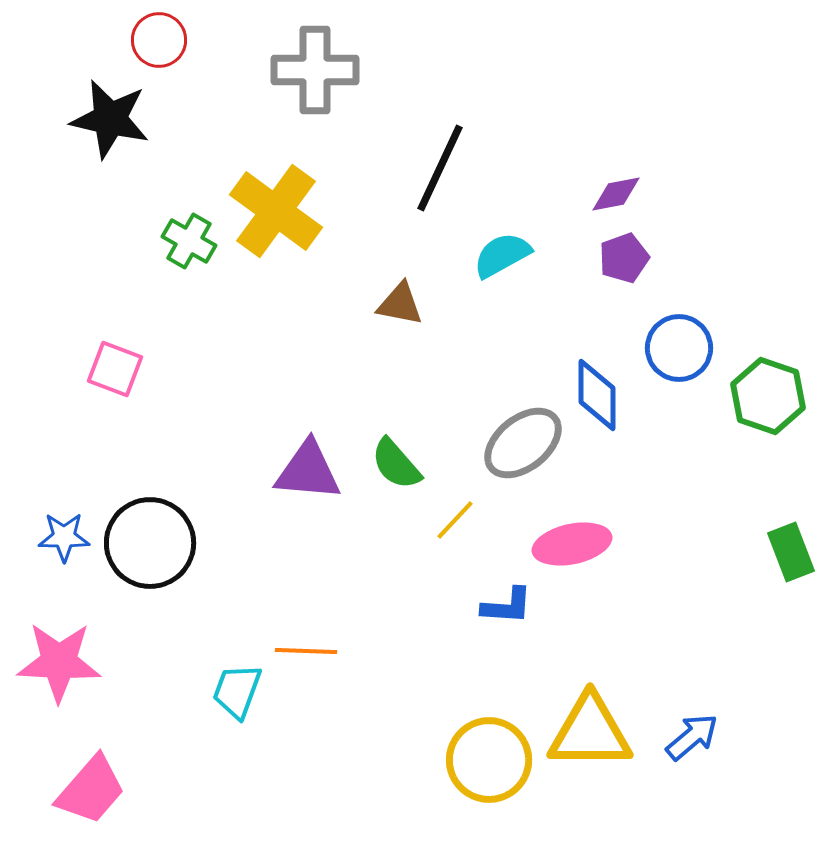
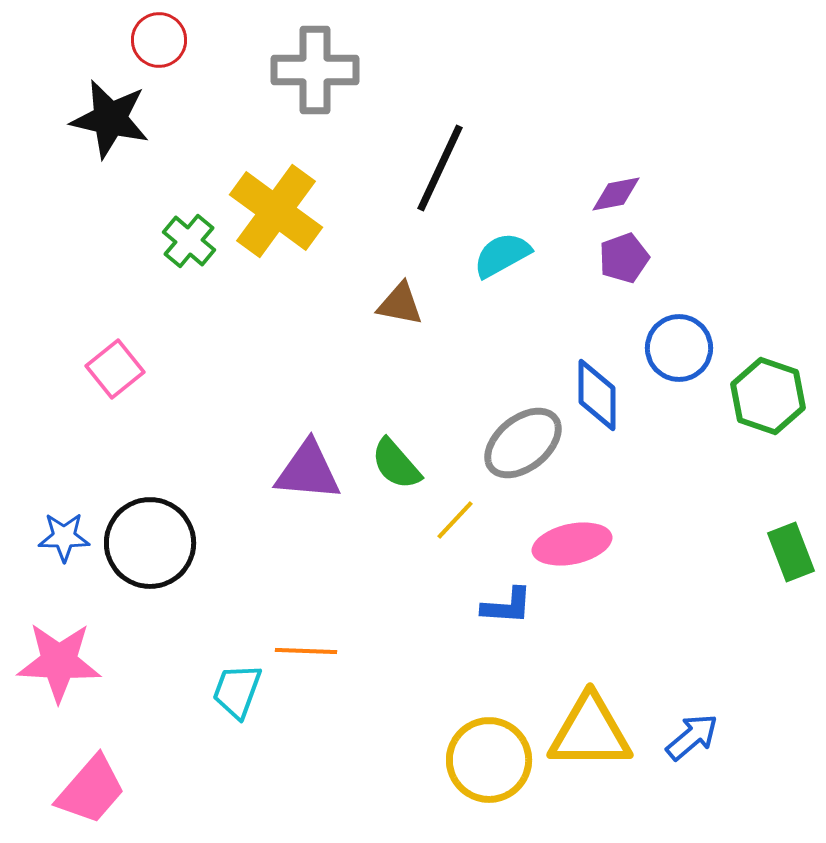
green cross: rotated 10 degrees clockwise
pink square: rotated 30 degrees clockwise
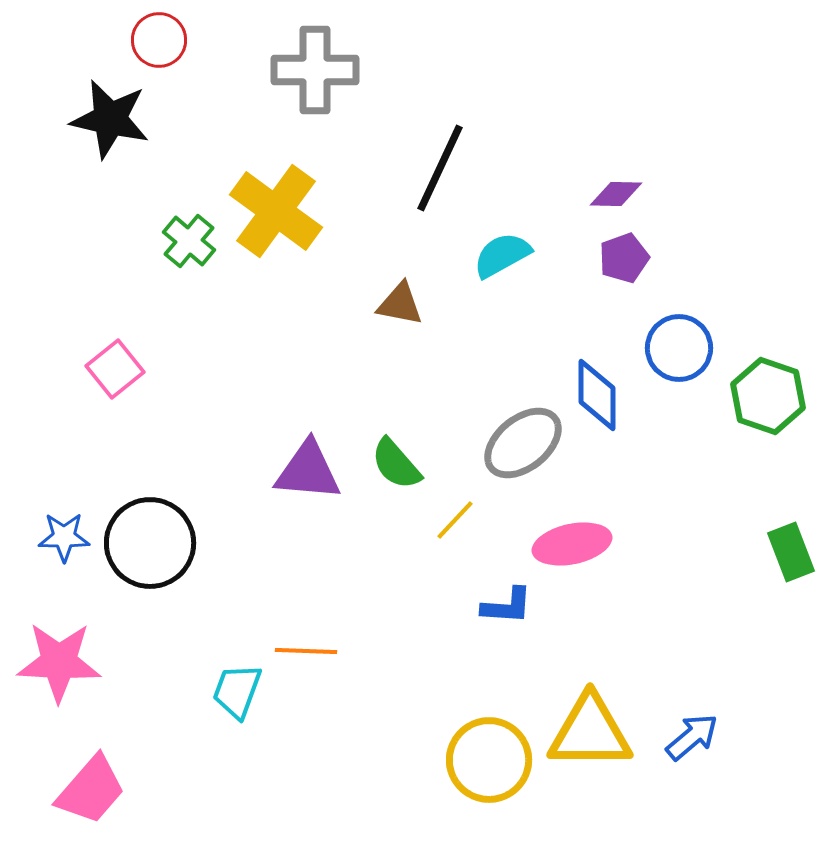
purple diamond: rotated 12 degrees clockwise
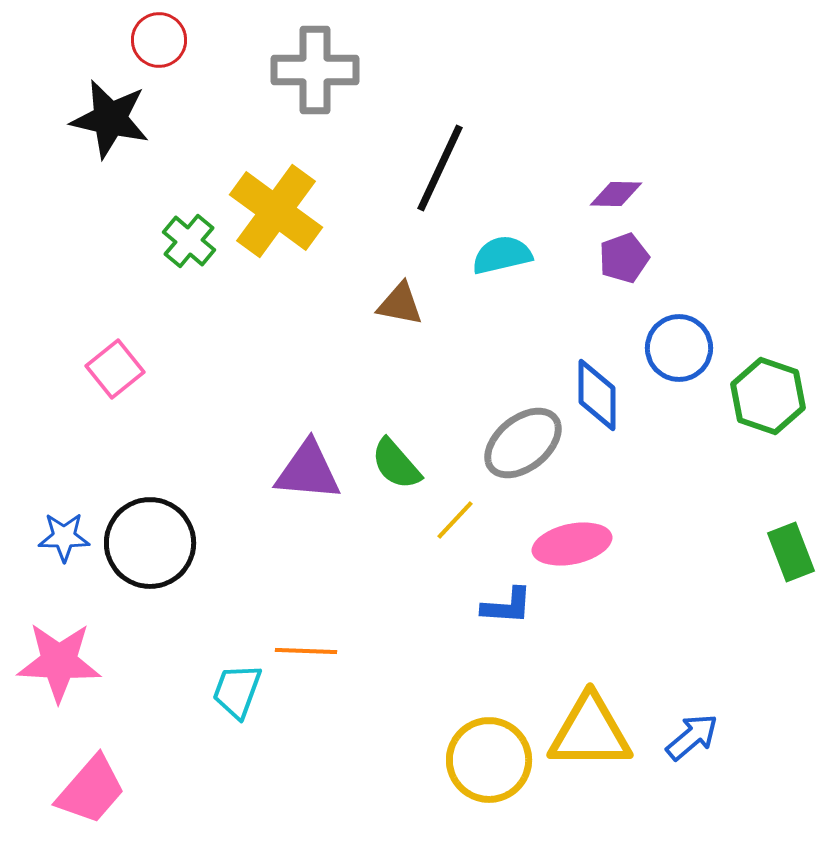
cyan semicircle: rotated 16 degrees clockwise
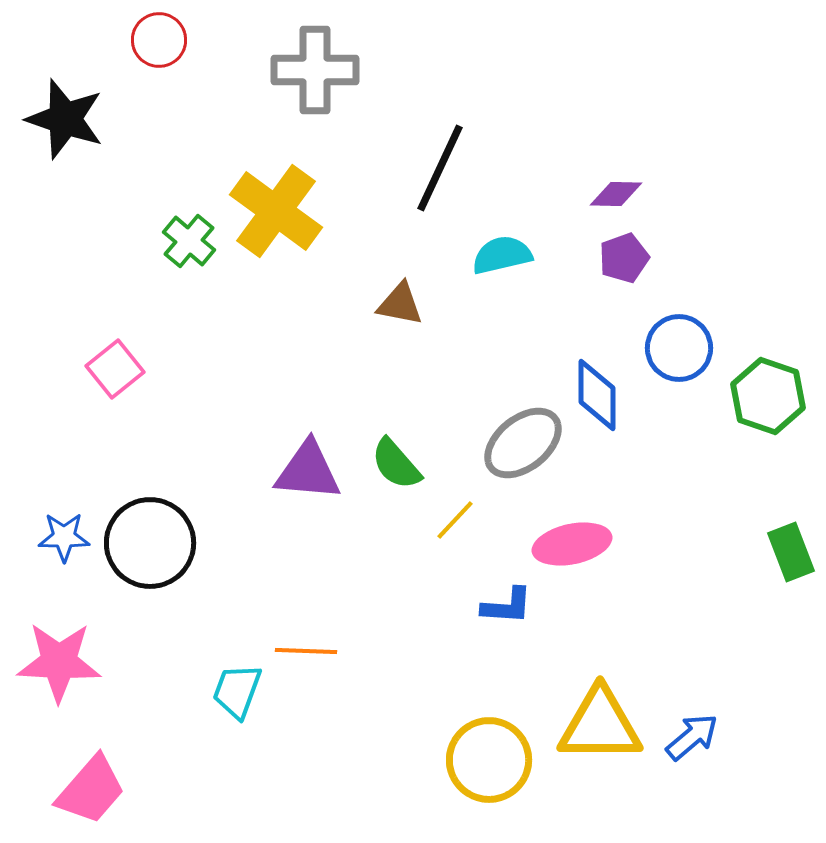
black star: moved 45 px left; rotated 6 degrees clockwise
yellow triangle: moved 10 px right, 7 px up
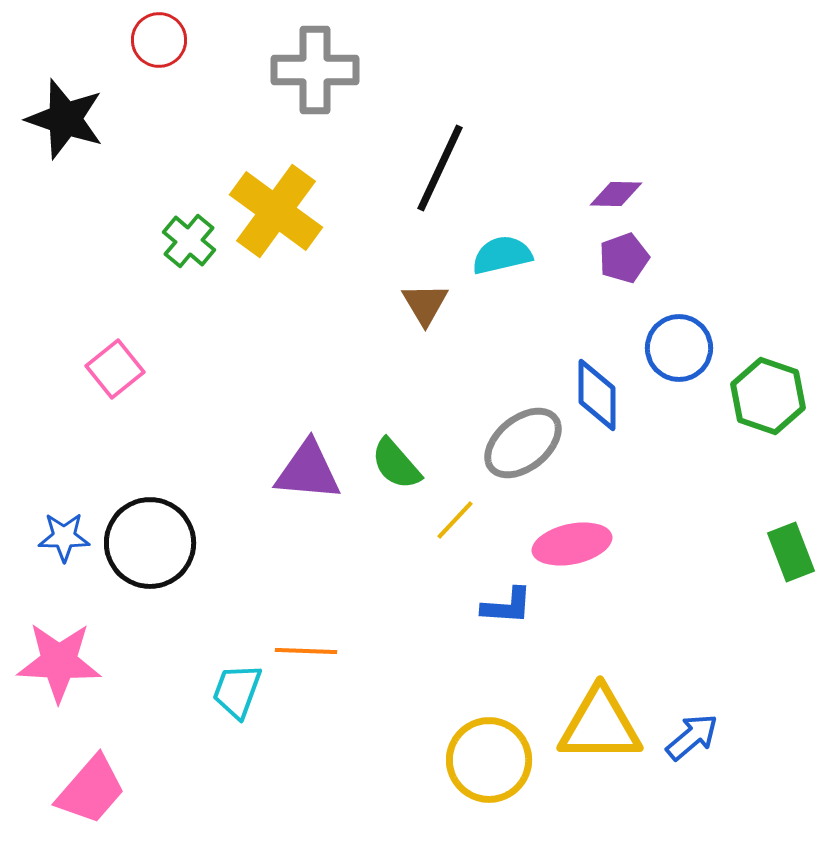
brown triangle: moved 25 px right; rotated 48 degrees clockwise
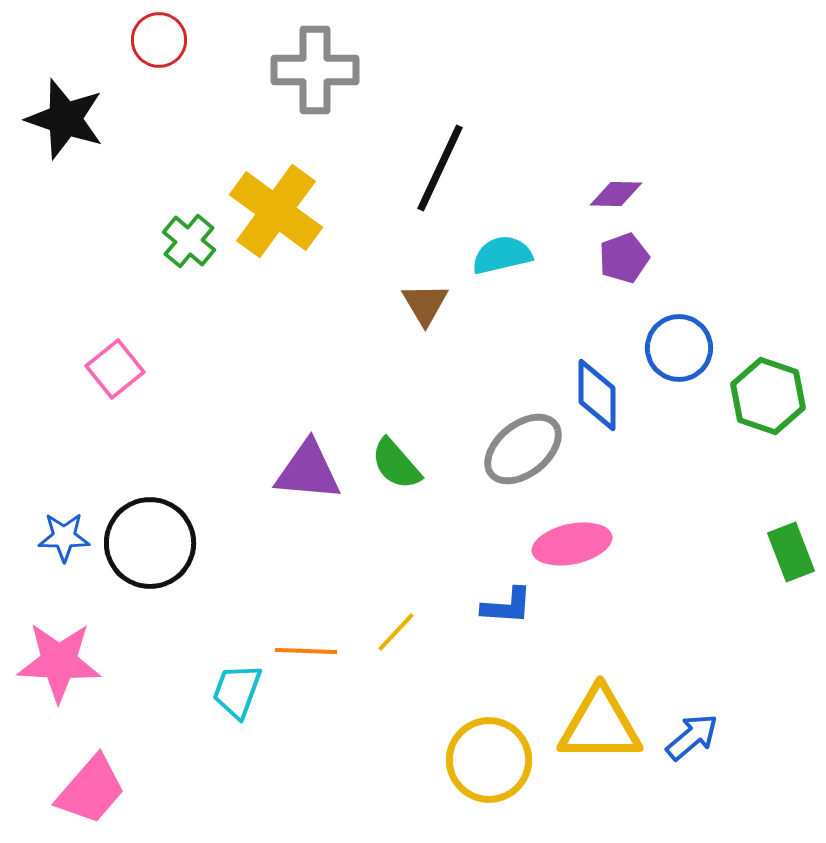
gray ellipse: moved 6 px down
yellow line: moved 59 px left, 112 px down
